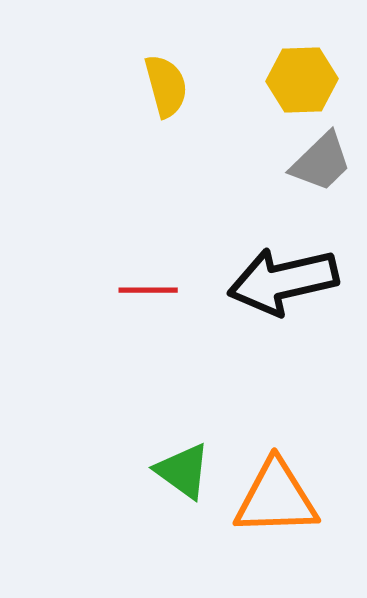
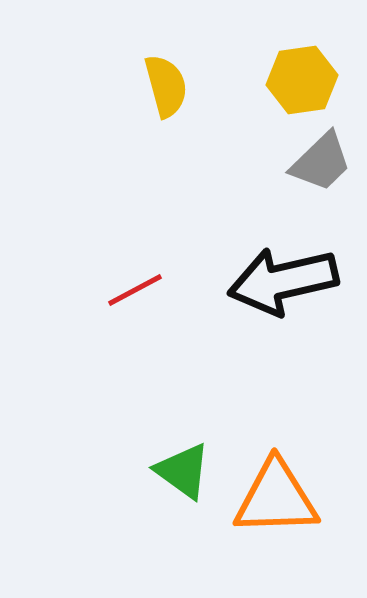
yellow hexagon: rotated 6 degrees counterclockwise
red line: moved 13 px left; rotated 28 degrees counterclockwise
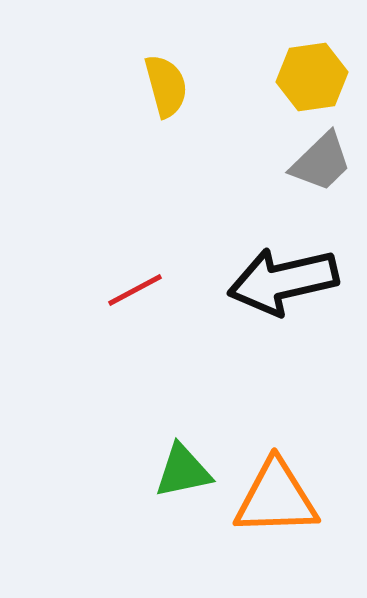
yellow hexagon: moved 10 px right, 3 px up
green triangle: rotated 48 degrees counterclockwise
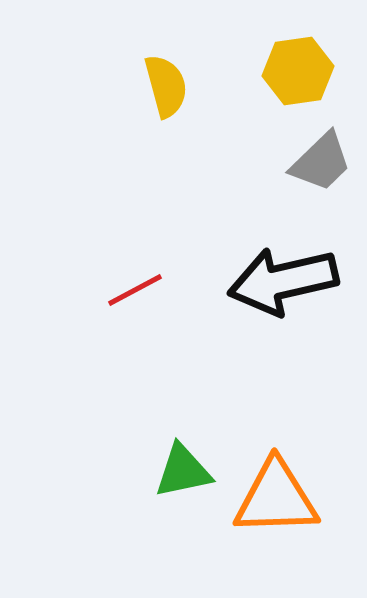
yellow hexagon: moved 14 px left, 6 px up
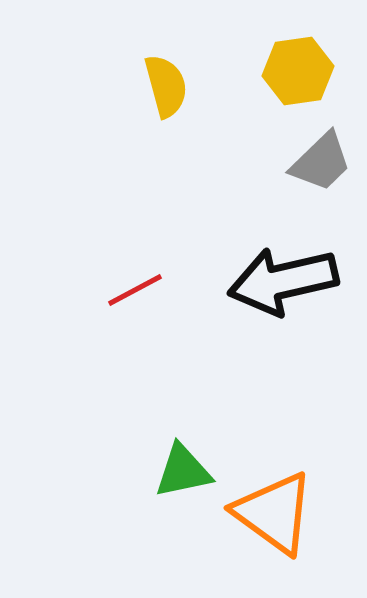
orange triangle: moved 2 px left, 15 px down; rotated 38 degrees clockwise
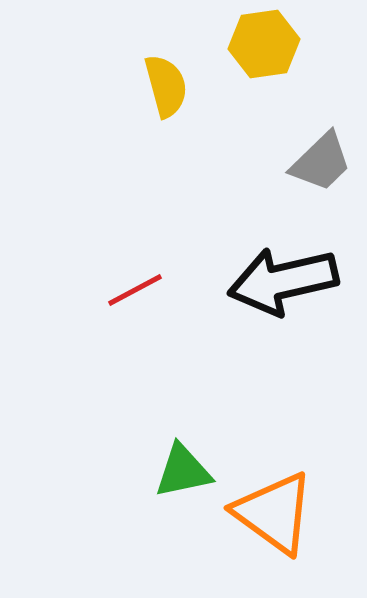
yellow hexagon: moved 34 px left, 27 px up
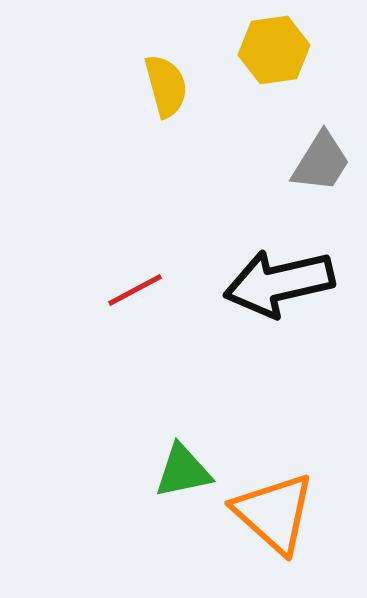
yellow hexagon: moved 10 px right, 6 px down
gray trapezoid: rotated 14 degrees counterclockwise
black arrow: moved 4 px left, 2 px down
orange triangle: rotated 6 degrees clockwise
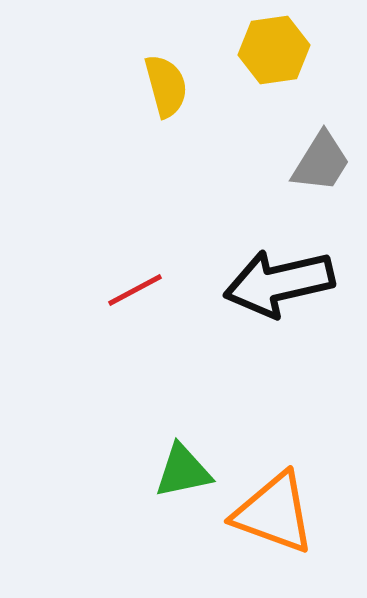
orange triangle: rotated 22 degrees counterclockwise
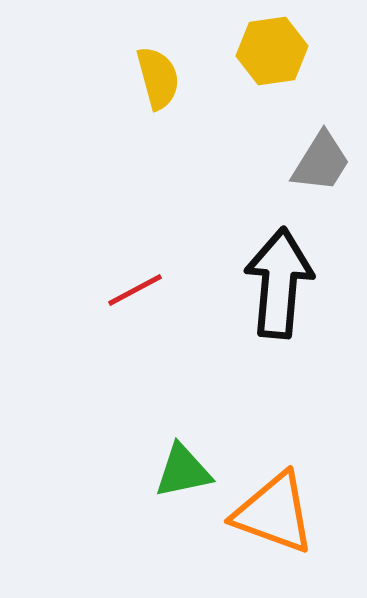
yellow hexagon: moved 2 px left, 1 px down
yellow semicircle: moved 8 px left, 8 px up
black arrow: rotated 108 degrees clockwise
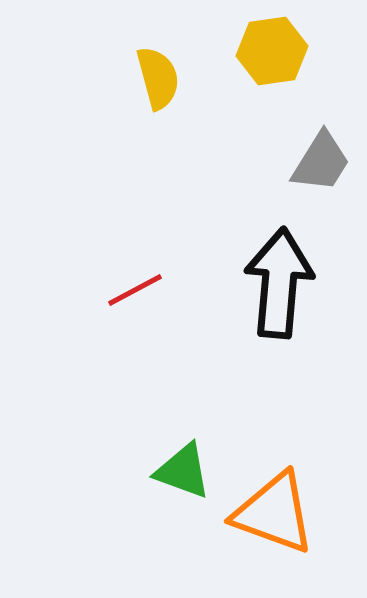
green triangle: rotated 32 degrees clockwise
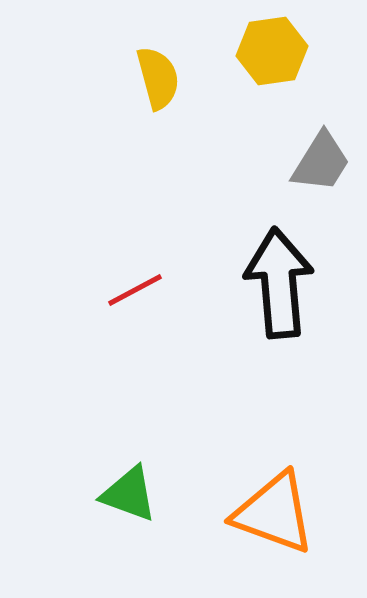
black arrow: rotated 10 degrees counterclockwise
green triangle: moved 54 px left, 23 px down
